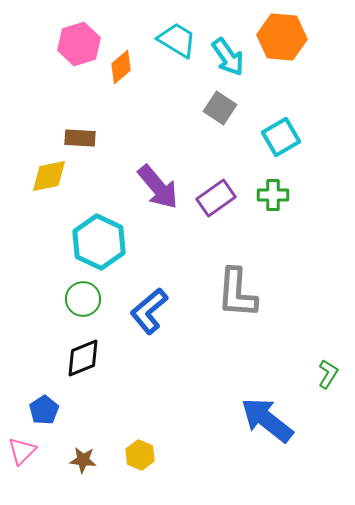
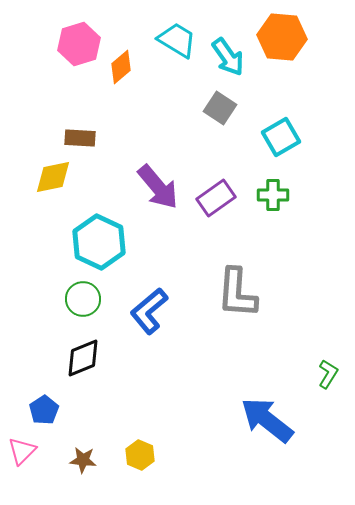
yellow diamond: moved 4 px right, 1 px down
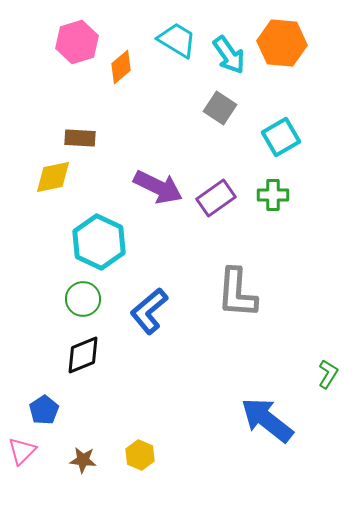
orange hexagon: moved 6 px down
pink hexagon: moved 2 px left, 2 px up
cyan arrow: moved 1 px right, 2 px up
purple arrow: rotated 24 degrees counterclockwise
black diamond: moved 3 px up
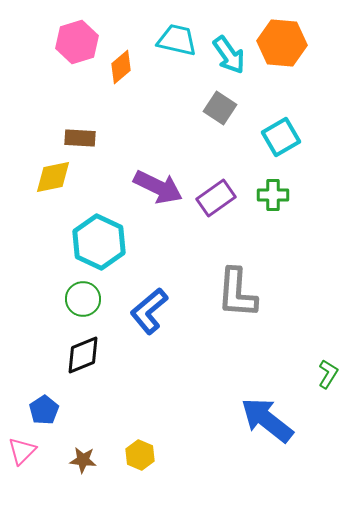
cyan trapezoid: rotated 18 degrees counterclockwise
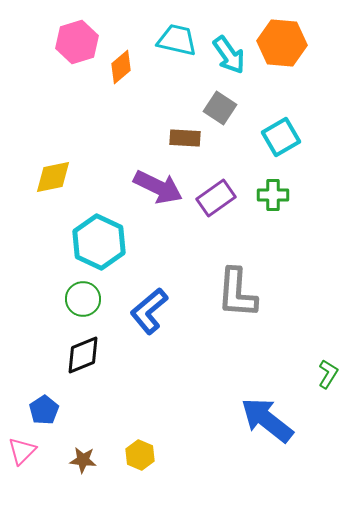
brown rectangle: moved 105 px right
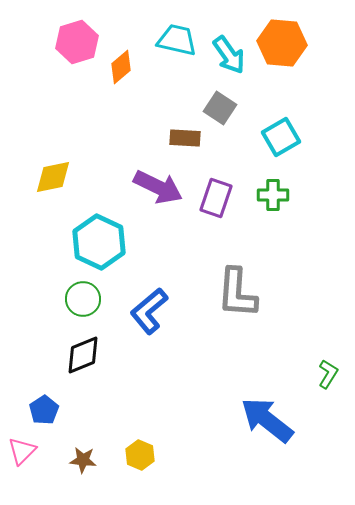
purple rectangle: rotated 36 degrees counterclockwise
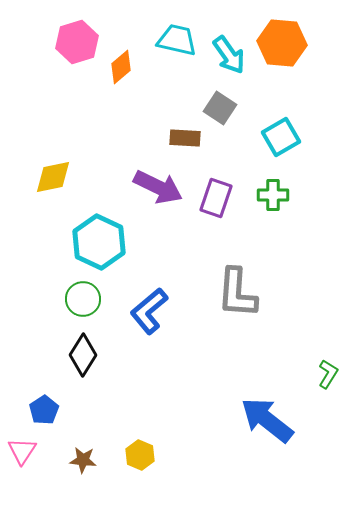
black diamond: rotated 36 degrees counterclockwise
pink triangle: rotated 12 degrees counterclockwise
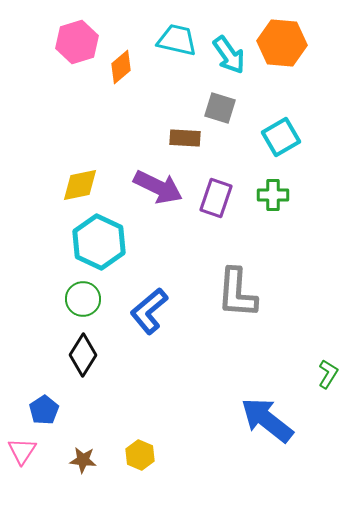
gray square: rotated 16 degrees counterclockwise
yellow diamond: moved 27 px right, 8 px down
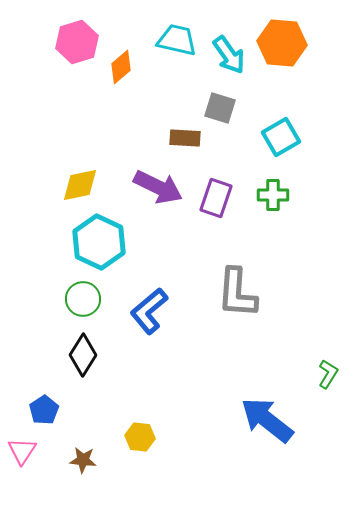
yellow hexagon: moved 18 px up; rotated 16 degrees counterclockwise
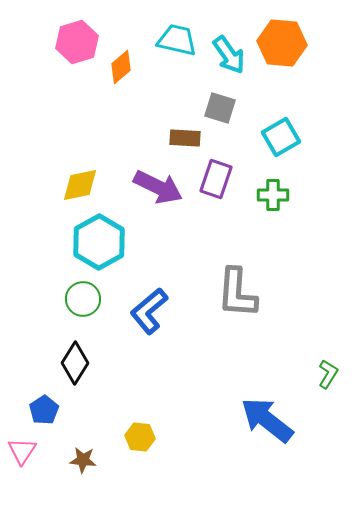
purple rectangle: moved 19 px up
cyan hexagon: rotated 6 degrees clockwise
black diamond: moved 8 px left, 8 px down
